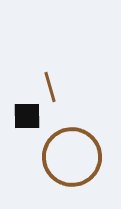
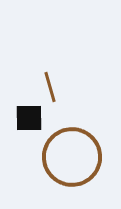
black square: moved 2 px right, 2 px down
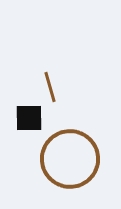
brown circle: moved 2 px left, 2 px down
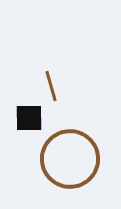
brown line: moved 1 px right, 1 px up
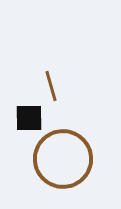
brown circle: moved 7 px left
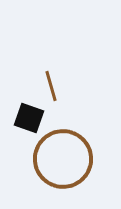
black square: rotated 20 degrees clockwise
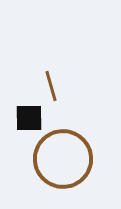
black square: rotated 20 degrees counterclockwise
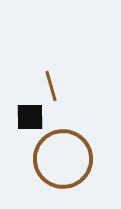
black square: moved 1 px right, 1 px up
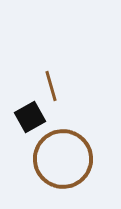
black square: rotated 28 degrees counterclockwise
